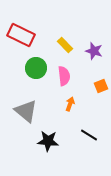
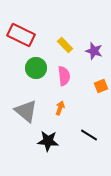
orange arrow: moved 10 px left, 4 px down
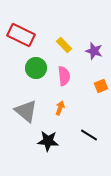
yellow rectangle: moved 1 px left
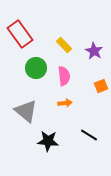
red rectangle: moved 1 px left, 1 px up; rotated 28 degrees clockwise
purple star: rotated 12 degrees clockwise
orange arrow: moved 5 px right, 5 px up; rotated 64 degrees clockwise
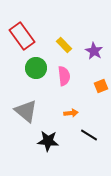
red rectangle: moved 2 px right, 2 px down
orange arrow: moved 6 px right, 10 px down
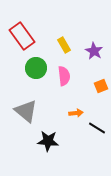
yellow rectangle: rotated 14 degrees clockwise
orange arrow: moved 5 px right
black line: moved 8 px right, 7 px up
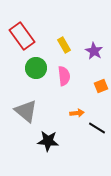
orange arrow: moved 1 px right
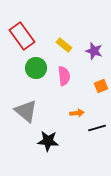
yellow rectangle: rotated 21 degrees counterclockwise
purple star: rotated 12 degrees counterclockwise
black line: rotated 48 degrees counterclockwise
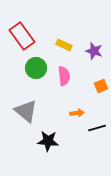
yellow rectangle: rotated 14 degrees counterclockwise
